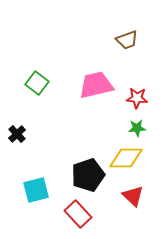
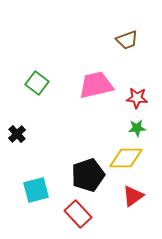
red triangle: rotated 40 degrees clockwise
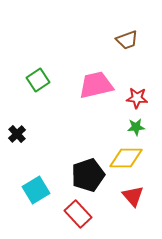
green square: moved 1 px right, 3 px up; rotated 20 degrees clockwise
green star: moved 1 px left, 1 px up
cyan square: rotated 16 degrees counterclockwise
red triangle: rotated 35 degrees counterclockwise
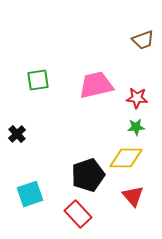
brown trapezoid: moved 16 px right
green square: rotated 25 degrees clockwise
cyan square: moved 6 px left, 4 px down; rotated 12 degrees clockwise
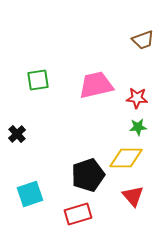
green star: moved 2 px right
red rectangle: rotated 64 degrees counterclockwise
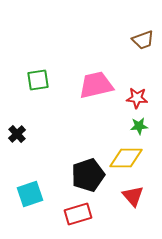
green star: moved 1 px right, 1 px up
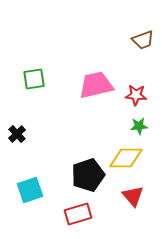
green square: moved 4 px left, 1 px up
red star: moved 1 px left, 3 px up
cyan square: moved 4 px up
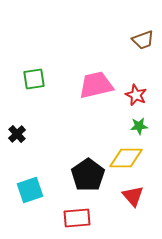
red star: rotated 20 degrees clockwise
black pentagon: rotated 16 degrees counterclockwise
red rectangle: moved 1 px left, 4 px down; rotated 12 degrees clockwise
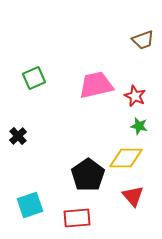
green square: moved 1 px up; rotated 15 degrees counterclockwise
red star: moved 1 px left, 1 px down
green star: rotated 18 degrees clockwise
black cross: moved 1 px right, 2 px down
cyan square: moved 15 px down
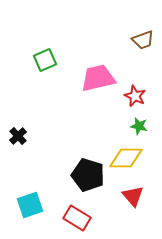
green square: moved 11 px right, 18 px up
pink trapezoid: moved 2 px right, 7 px up
black pentagon: rotated 20 degrees counterclockwise
red rectangle: rotated 36 degrees clockwise
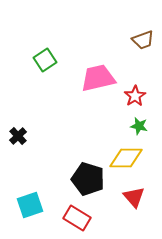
green square: rotated 10 degrees counterclockwise
red star: rotated 15 degrees clockwise
black pentagon: moved 4 px down
red triangle: moved 1 px right, 1 px down
